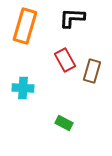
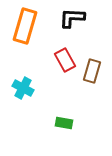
cyan cross: rotated 25 degrees clockwise
green rectangle: rotated 18 degrees counterclockwise
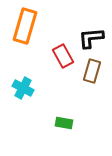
black L-shape: moved 19 px right, 20 px down; rotated 8 degrees counterclockwise
red rectangle: moved 2 px left, 4 px up
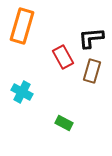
orange rectangle: moved 3 px left
red rectangle: moved 1 px down
cyan cross: moved 1 px left, 4 px down
green rectangle: rotated 18 degrees clockwise
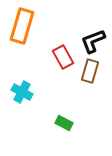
black L-shape: moved 2 px right, 3 px down; rotated 16 degrees counterclockwise
brown rectangle: moved 2 px left
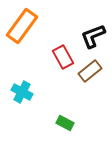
orange rectangle: rotated 20 degrees clockwise
black L-shape: moved 5 px up
brown rectangle: rotated 35 degrees clockwise
green rectangle: moved 1 px right
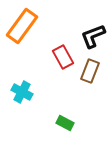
brown rectangle: rotated 30 degrees counterclockwise
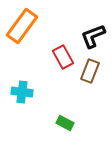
cyan cross: rotated 20 degrees counterclockwise
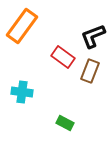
red rectangle: rotated 25 degrees counterclockwise
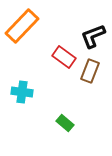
orange rectangle: rotated 8 degrees clockwise
red rectangle: moved 1 px right
green rectangle: rotated 12 degrees clockwise
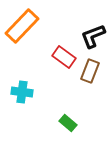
green rectangle: moved 3 px right
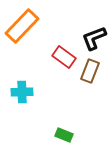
black L-shape: moved 1 px right, 2 px down
cyan cross: rotated 10 degrees counterclockwise
green rectangle: moved 4 px left, 12 px down; rotated 18 degrees counterclockwise
